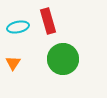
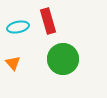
orange triangle: rotated 14 degrees counterclockwise
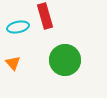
red rectangle: moved 3 px left, 5 px up
green circle: moved 2 px right, 1 px down
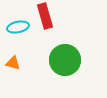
orange triangle: rotated 35 degrees counterclockwise
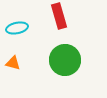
red rectangle: moved 14 px right
cyan ellipse: moved 1 px left, 1 px down
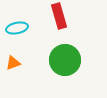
orange triangle: rotated 35 degrees counterclockwise
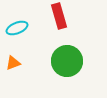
cyan ellipse: rotated 10 degrees counterclockwise
green circle: moved 2 px right, 1 px down
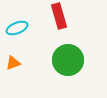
green circle: moved 1 px right, 1 px up
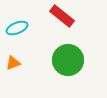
red rectangle: moved 3 px right; rotated 35 degrees counterclockwise
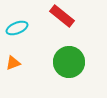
green circle: moved 1 px right, 2 px down
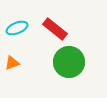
red rectangle: moved 7 px left, 13 px down
orange triangle: moved 1 px left
